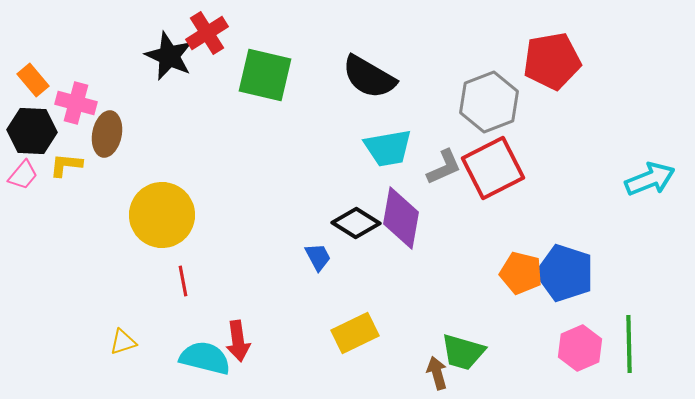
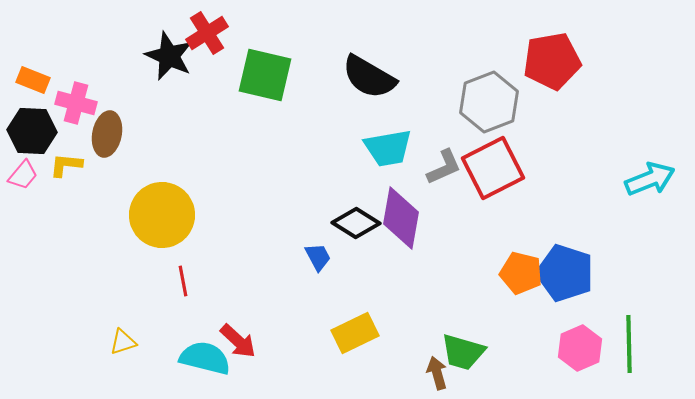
orange rectangle: rotated 28 degrees counterclockwise
red arrow: rotated 39 degrees counterclockwise
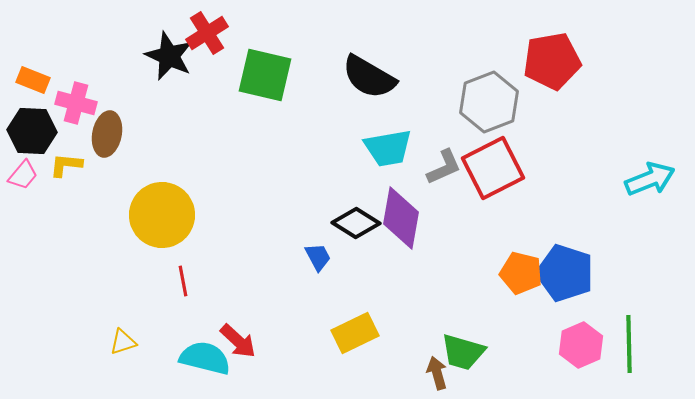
pink hexagon: moved 1 px right, 3 px up
